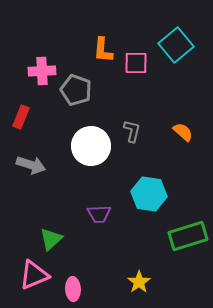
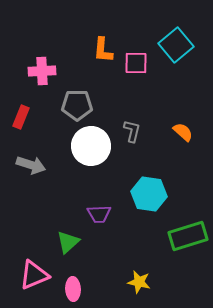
gray pentagon: moved 1 px right, 15 px down; rotated 20 degrees counterclockwise
green triangle: moved 17 px right, 3 px down
yellow star: rotated 25 degrees counterclockwise
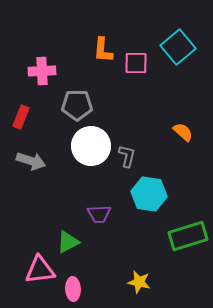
cyan square: moved 2 px right, 2 px down
gray L-shape: moved 5 px left, 25 px down
gray arrow: moved 4 px up
green triangle: rotated 15 degrees clockwise
pink triangle: moved 6 px right, 5 px up; rotated 16 degrees clockwise
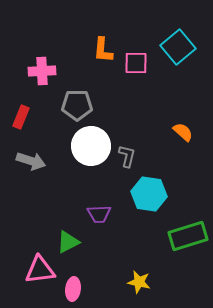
pink ellipse: rotated 10 degrees clockwise
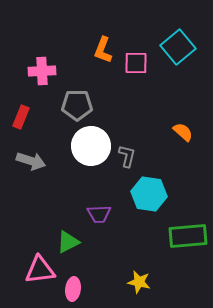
orange L-shape: rotated 16 degrees clockwise
green rectangle: rotated 12 degrees clockwise
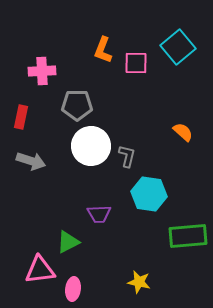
red rectangle: rotated 10 degrees counterclockwise
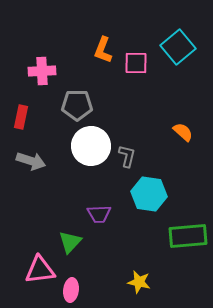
green triangle: moved 2 px right; rotated 20 degrees counterclockwise
pink ellipse: moved 2 px left, 1 px down
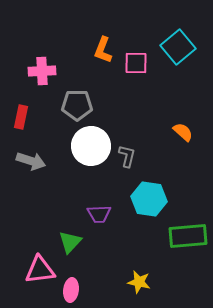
cyan hexagon: moved 5 px down
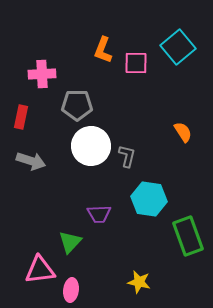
pink cross: moved 3 px down
orange semicircle: rotated 15 degrees clockwise
green rectangle: rotated 75 degrees clockwise
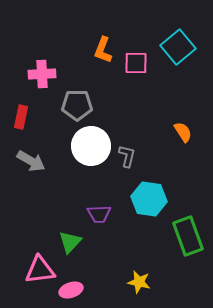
gray arrow: rotated 12 degrees clockwise
pink ellipse: rotated 65 degrees clockwise
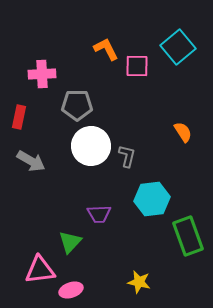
orange L-shape: moved 3 px right, 1 px up; rotated 132 degrees clockwise
pink square: moved 1 px right, 3 px down
red rectangle: moved 2 px left
cyan hexagon: moved 3 px right; rotated 16 degrees counterclockwise
